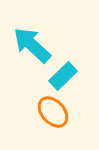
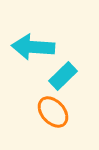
cyan arrow: moved 1 px right, 2 px down; rotated 39 degrees counterclockwise
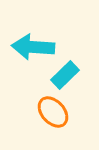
cyan rectangle: moved 2 px right, 1 px up
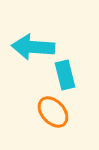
cyan rectangle: rotated 60 degrees counterclockwise
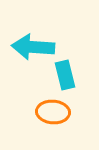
orange ellipse: rotated 44 degrees counterclockwise
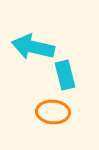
cyan arrow: rotated 9 degrees clockwise
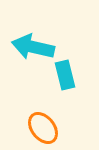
orange ellipse: moved 10 px left, 16 px down; rotated 48 degrees clockwise
